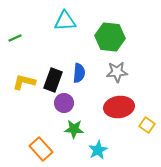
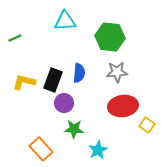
red ellipse: moved 4 px right, 1 px up
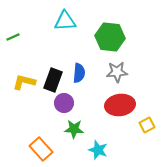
green line: moved 2 px left, 1 px up
red ellipse: moved 3 px left, 1 px up
yellow square: rotated 28 degrees clockwise
cyan star: rotated 24 degrees counterclockwise
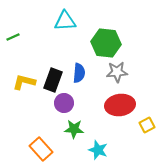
green hexagon: moved 4 px left, 6 px down
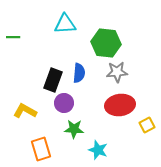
cyan triangle: moved 3 px down
green line: rotated 24 degrees clockwise
yellow L-shape: moved 1 px right, 29 px down; rotated 15 degrees clockwise
orange rectangle: rotated 25 degrees clockwise
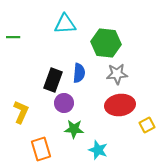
gray star: moved 2 px down
yellow L-shape: moved 4 px left, 1 px down; rotated 85 degrees clockwise
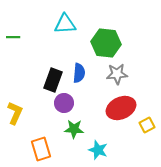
red ellipse: moved 1 px right, 3 px down; rotated 16 degrees counterclockwise
yellow L-shape: moved 6 px left, 1 px down
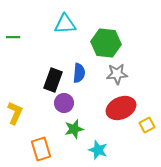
green star: rotated 18 degrees counterclockwise
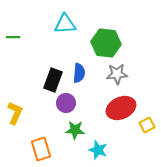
purple circle: moved 2 px right
green star: moved 1 px right, 1 px down; rotated 18 degrees clockwise
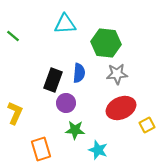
green line: moved 1 px up; rotated 40 degrees clockwise
